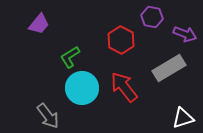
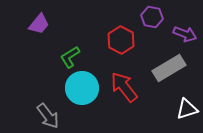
white triangle: moved 4 px right, 9 px up
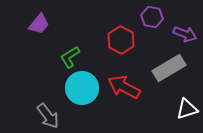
red arrow: rotated 24 degrees counterclockwise
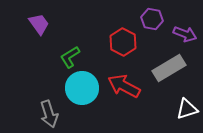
purple hexagon: moved 2 px down
purple trapezoid: rotated 75 degrees counterclockwise
red hexagon: moved 2 px right, 2 px down
red arrow: moved 1 px up
gray arrow: moved 1 px right, 2 px up; rotated 20 degrees clockwise
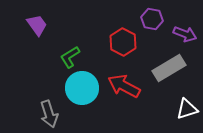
purple trapezoid: moved 2 px left, 1 px down
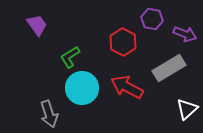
red arrow: moved 3 px right, 1 px down
white triangle: rotated 25 degrees counterclockwise
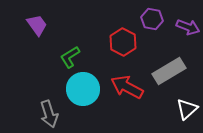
purple arrow: moved 3 px right, 7 px up
gray rectangle: moved 3 px down
cyan circle: moved 1 px right, 1 px down
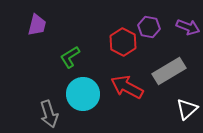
purple hexagon: moved 3 px left, 8 px down
purple trapezoid: rotated 50 degrees clockwise
cyan circle: moved 5 px down
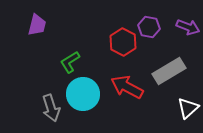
green L-shape: moved 5 px down
white triangle: moved 1 px right, 1 px up
gray arrow: moved 2 px right, 6 px up
